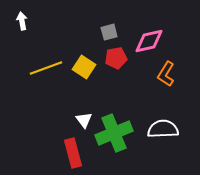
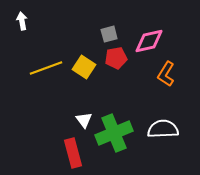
gray square: moved 2 px down
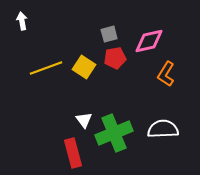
red pentagon: moved 1 px left
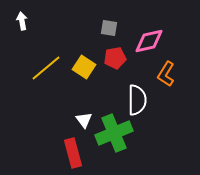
gray square: moved 6 px up; rotated 24 degrees clockwise
yellow line: rotated 20 degrees counterclockwise
white semicircle: moved 26 px left, 29 px up; rotated 92 degrees clockwise
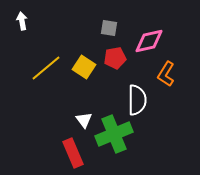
green cross: moved 1 px down
red rectangle: rotated 8 degrees counterclockwise
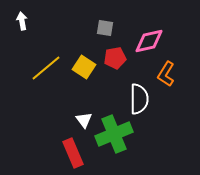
gray square: moved 4 px left
white semicircle: moved 2 px right, 1 px up
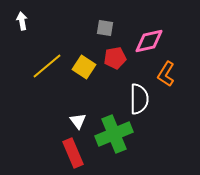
yellow line: moved 1 px right, 2 px up
white triangle: moved 6 px left, 1 px down
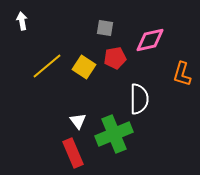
pink diamond: moved 1 px right, 1 px up
orange L-shape: moved 16 px right; rotated 15 degrees counterclockwise
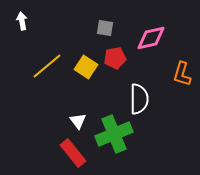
pink diamond: moved 1 px right, 2 px up
yellow square: moved 2 px right
red rectangle: rotated 16 degrees counterclockwise
